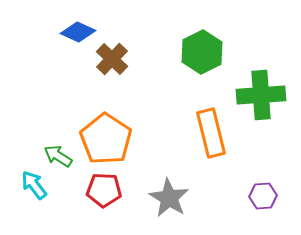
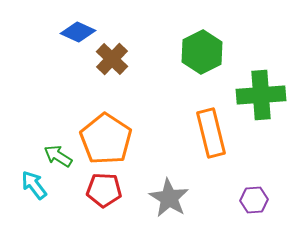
purple hexagon: moved 9 px left, 4 px down
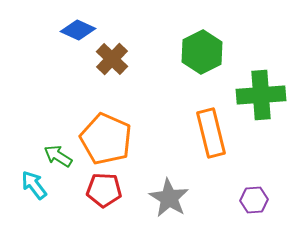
blue diamond: moved 2 px up
orange pentagon: rotated 9 degrees counterclockwise
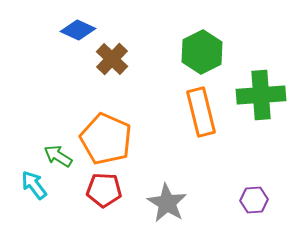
orange rectangle: moved 10 px left, 21 px up
gray star: moved 2 px left, 5 px down
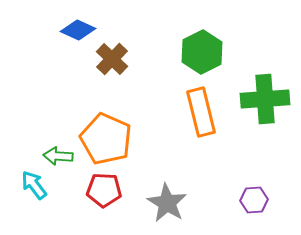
green cross: moved 4 px right, 4 px down
green arrow: rotated 28 degrees counterclockwise
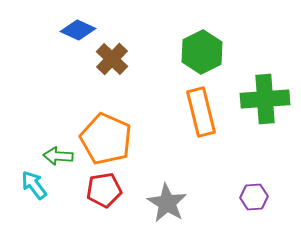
red pentagon: rotated 12 degrees counterclockwise
purple hexagon: moved 3 px up
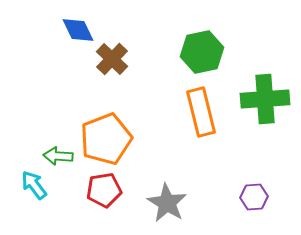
blue diamond: rotated 40 degrees clockwise
green hexagon: rotated 15 degrees clockwise
orange pentagon: rotated 27 degrees clockwise
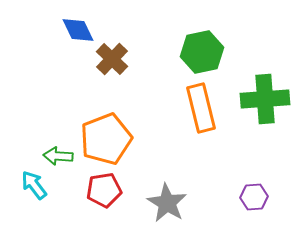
orange rectangle: moved 4 px up
